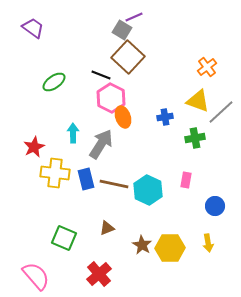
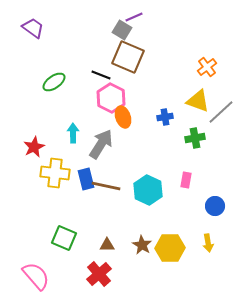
brown square: rotated 20 degrees counterclockwise
brown line: moved 8 px left, 2 px down
brown triangle: moved 17 px down; rotated 21 degrees clockwise
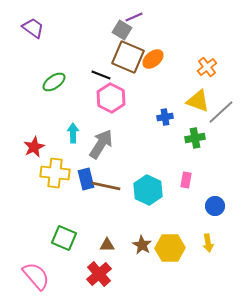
orange ellipse: moved 30 px right, 58 px up; rotated 70 degrees clockwise
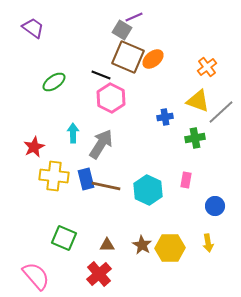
yellow cross: moved 1 px left, 3 px down
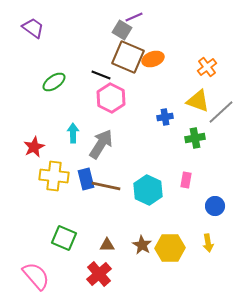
orange ellipse: rotated 20 degrees clockwise
